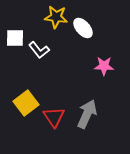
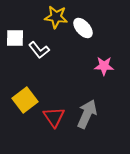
yellow square: moved 1 px left, 3 px up
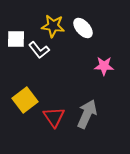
yellow star: moved 3 px left, 9 px down
white square: moved 1 px right, 1 px down
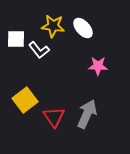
pink star: moved 6 px left
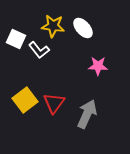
white square: rotated 24 degrees clockwise
red triangle: moved 14 px up; rotated 10 degrees clockwise
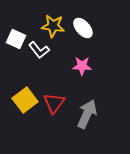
pink star: moved 16 px left
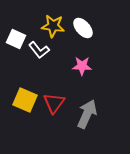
yellow square: rotated 30 degrees counterclockwise
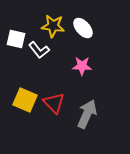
white square: rotated 12 degrees counterclockwise
red triangle: rotated 20 degrees counterclockwise
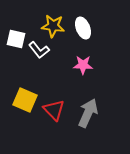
white ellipse: rotated 20 degrees clockwise
pink star: moved 1 px right, 1 px up
red triangle: moved 7 px down
gray arrow: moved 1 px right, 1 px up
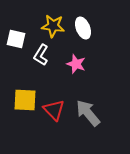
white L-shape: moved 2 px right, 5 px down; rotated 70 degrees clockwise
pink star: moved 7 px left, 1 px up; rotated 18 degrees clockwise
yellow square: rotated 20 degrees counterclockwise
gray arrow: rotated 64 degrees counterclockwise
